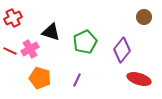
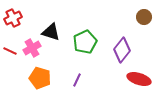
pink cross: moved 2 px right, 1 px up
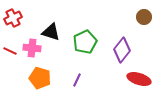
pink cross: rotated 36 degrees clockwise
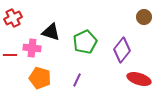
red line: moved 4 px down; rotated 24 degrees counterclockwise
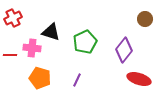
brown circle: moved 1 px right, 2 px down
purple diamond: moved 2 px right
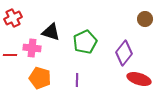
purple diamond: moved 3 px down
purple line: rotated 24 degrees counterclockwise
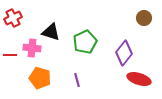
brown circle: moved 1 px left, 1 px up
purple line: rotated 16 degrees counterclockwise
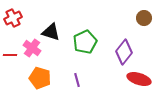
pink cross: rotated 30 degrees clockwise
purple diamond: moved 1 px up
